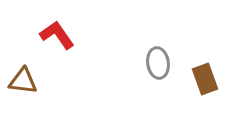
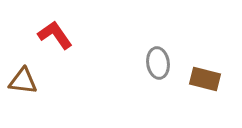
red L-shape: moved 2 px left
brown rectangle: rotated 56 degrees counterclockwise
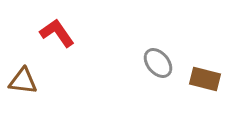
red L-shape: moved 2 px right, 2 px up
gray ellipse: rotated 32 degrees counterclockwise
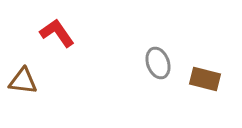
gray ellipse: rotated 20 degrees clockwise
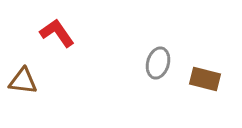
gray ellipse: rotated 36 degrees clockwise
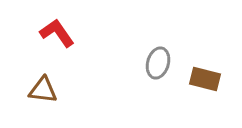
brown triangle: moved 20 px right, 9 px down
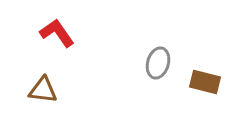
brown rectangle: moved 3 px down
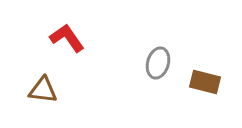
red L-shape: moved 10 px right, 5 px down
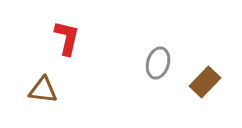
red L-shape: rotated 48 degrees clockwise
brown rectangle: rotated 60 degrees counterclockwise
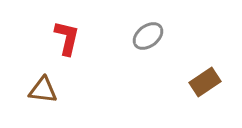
gray ellipse: moved 10 px left, 27 px up; rotated 36 degrees clockwise
brown rectangle: rotated 12 degrees clockwise
